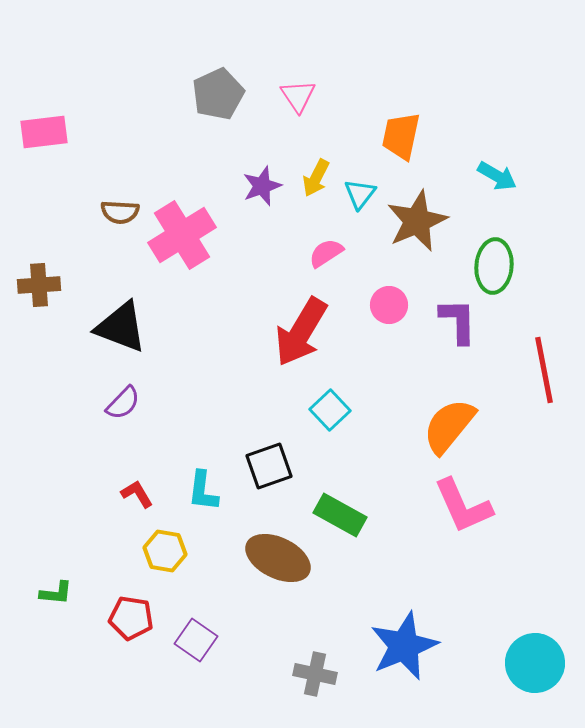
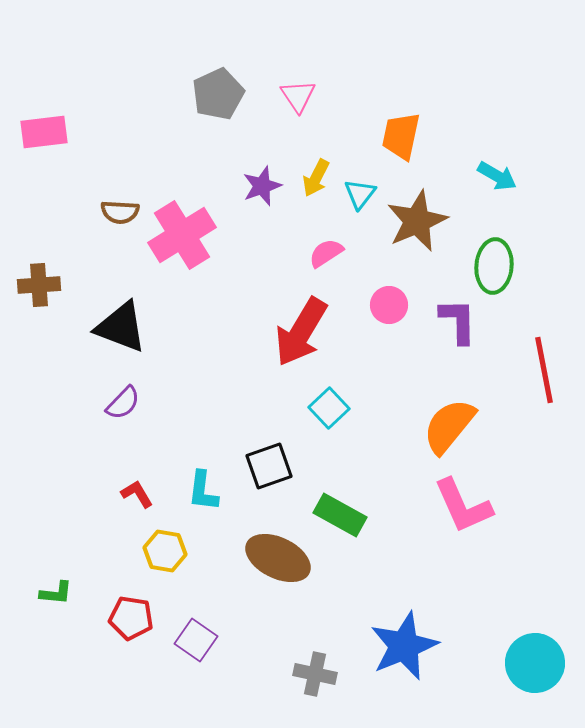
cyan square: moved 1 px left, 2 px up
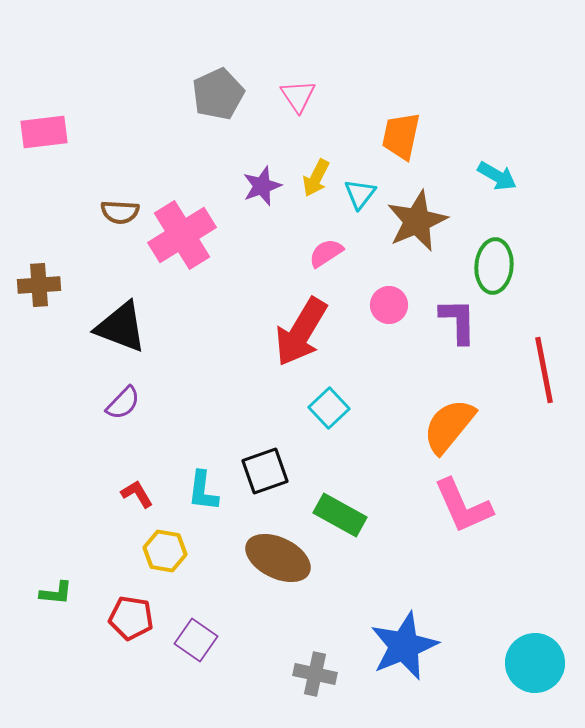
black square: moved 4 px left, 5 px down
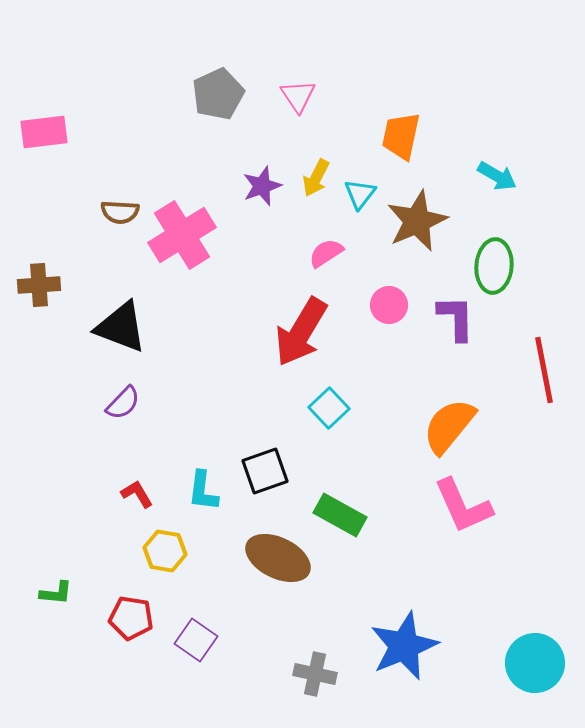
purple L-shape: moved 2 px left, 3 px up
